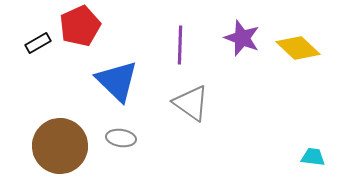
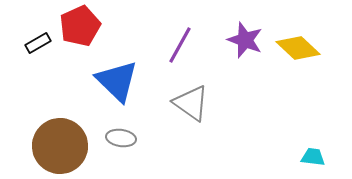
purple star: moved 3 px right, 2 px down
purple line: rotated 27 degrees clockwise
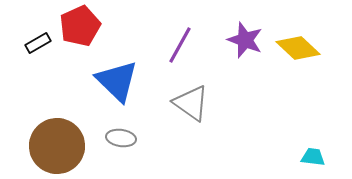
brown circle: moved 3 px left
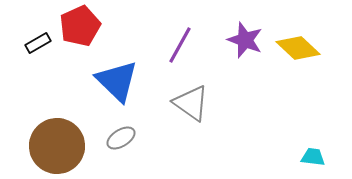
gray ellipse: rotated 40 degrees counterclockwise
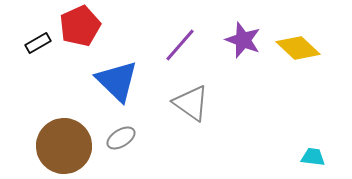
purple star: moved 2 px left
purple line: rotated 12 degrees clockwise
brown circle: moved 7 px right
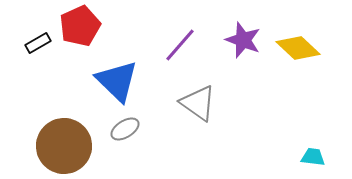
gray triangle: moved 7 px right
gray ellipse: moved 4 px right, 9 px up
